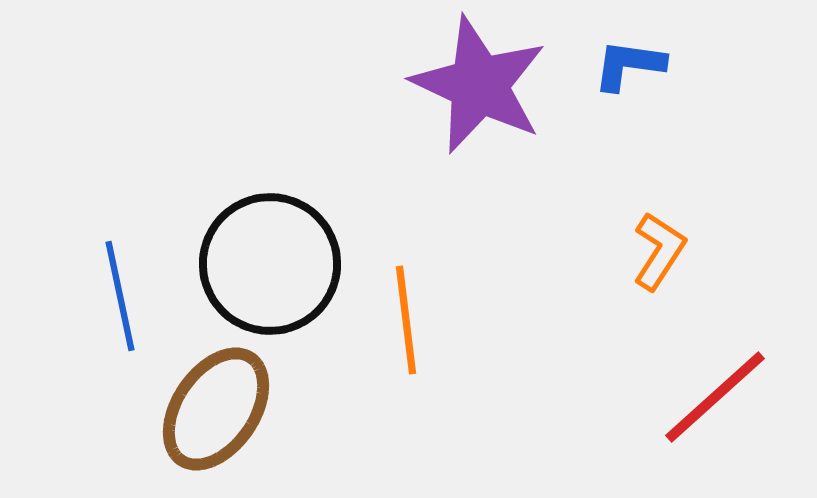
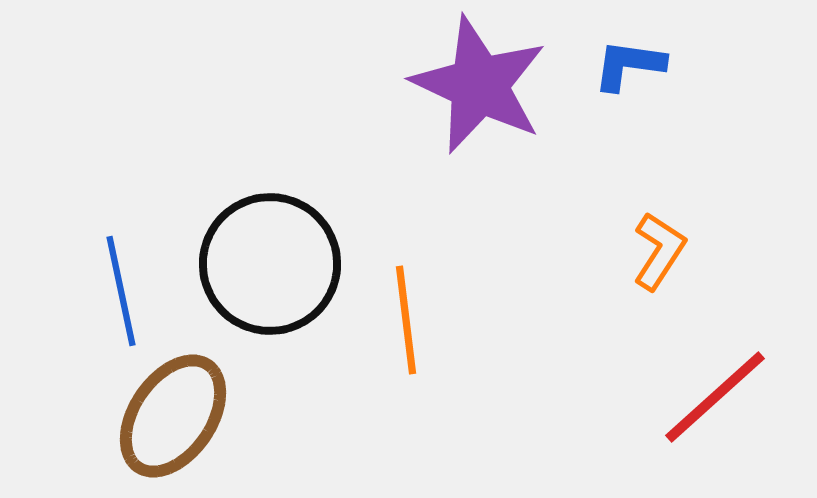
blue line: moved 1 px right, 5 px up
brown ellipse: moved 43 px left, 7 px down
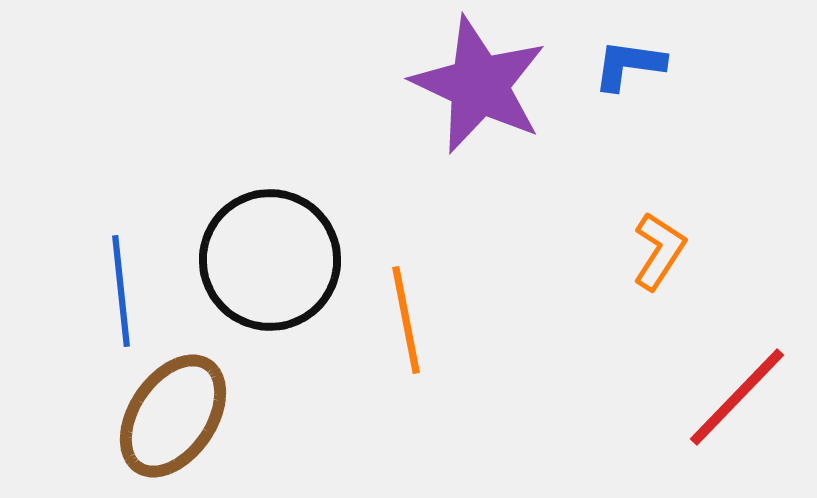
black circle: moved 4 px up
blue line: rotated 6 degrees clockwise
orange line: rotated 4 degrees counterclockwise
red line: moved 22 px right; rotated 4 degrees counterclockwise
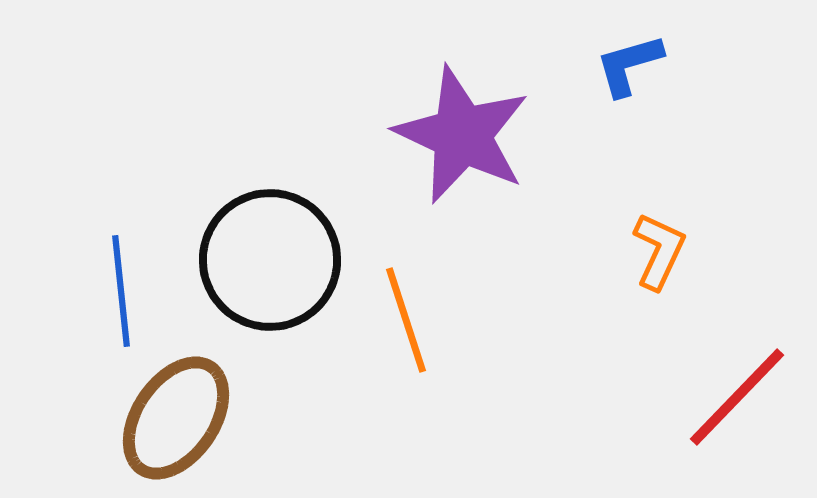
blue L-shape: rotated 24 degrees counterclockwise
purple star: moved 17 px left, 50 px down
orange L-shape: rotated 8 degrees counterclockwise
orange line: rotated 7 degrees counterclockwise
brown ellipse: moved 3 px right, 2 px down
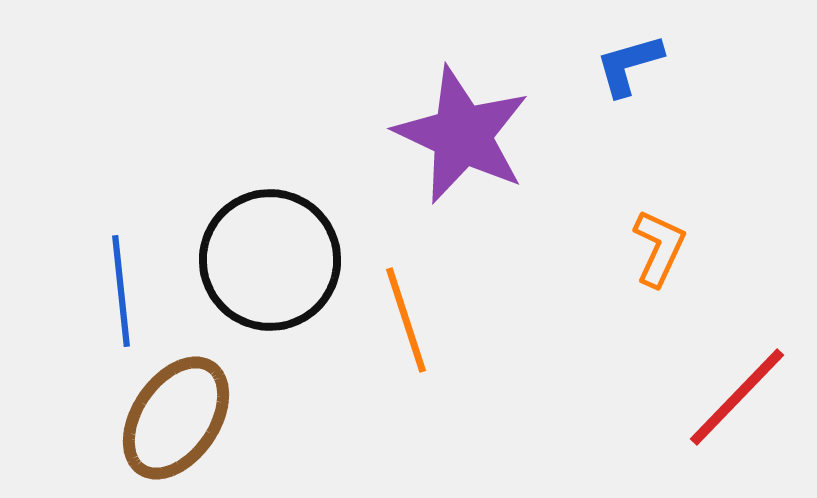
orange L-shape: moved 3 px up
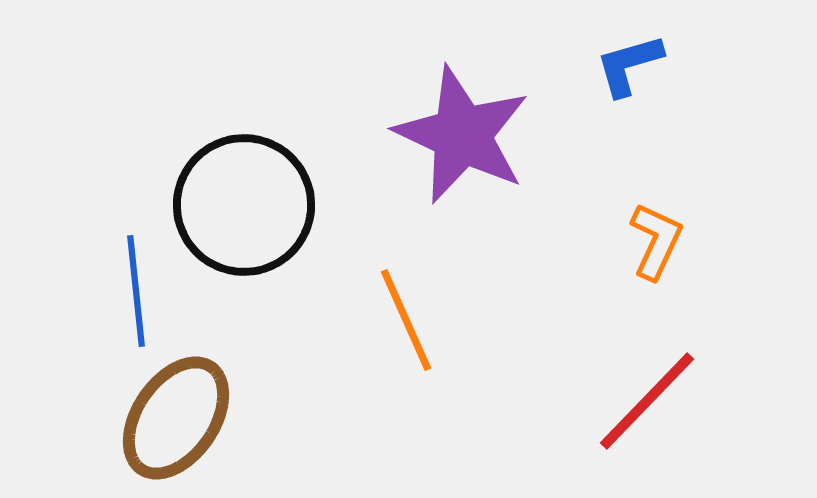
orange L-shape: moved 3 px left, 7 px up
black circle: moved 26 px left, 55 px up
blue line: moved 15 px right
orange line: rotated 6 degrees counterclockwise
red line: moved 90 px left, 4 px down
